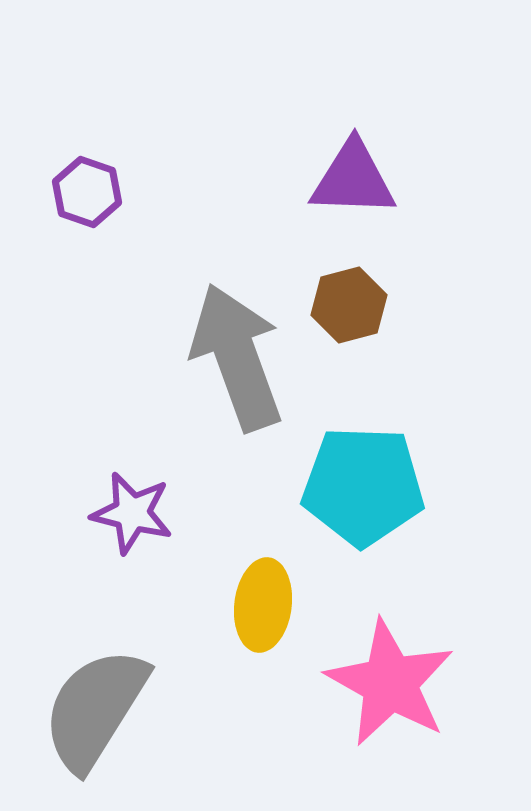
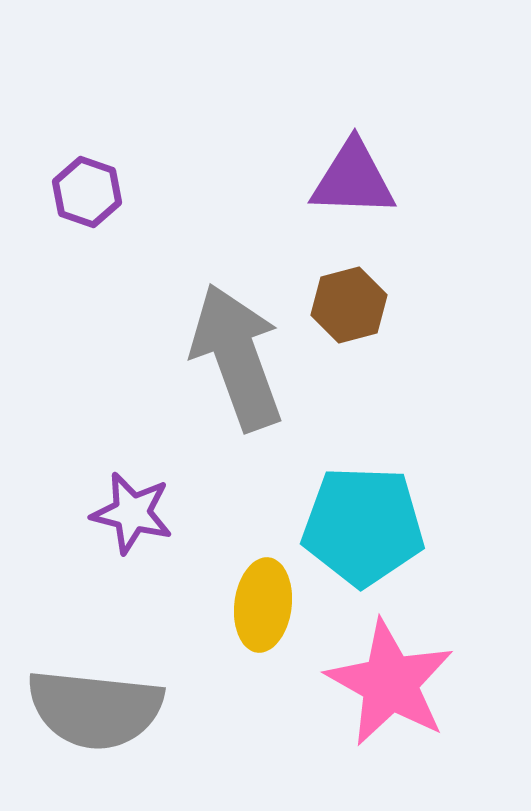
cyan pentagon: moved 40 px down
gray semicircle: rotated 116 degrees counterclockwise
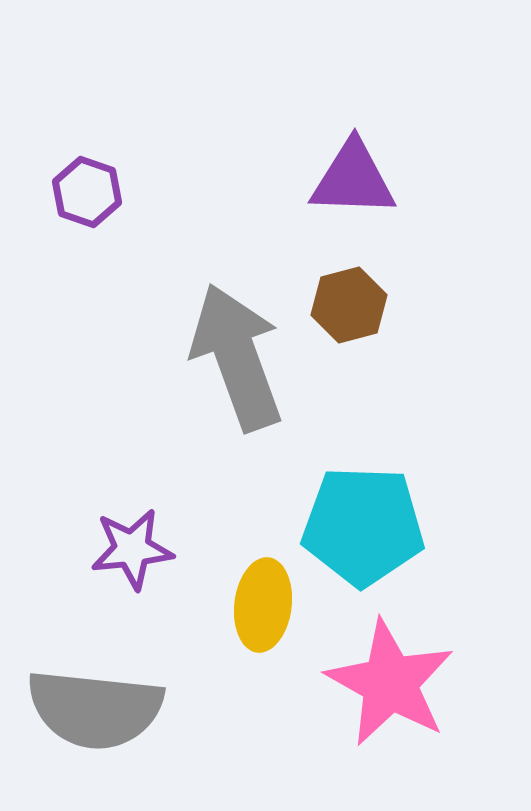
purple star: moved 36 px down; rotated 20 degrees counterclockwise
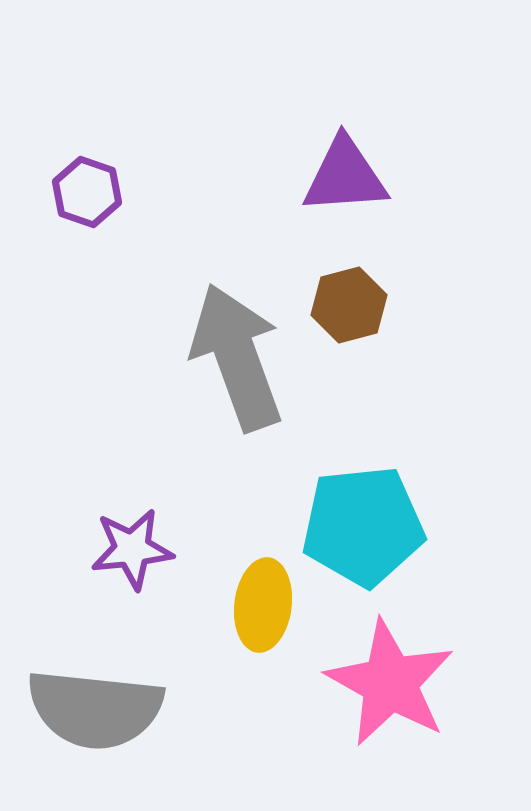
purple triangle: moved 8 px left, 3 px up; rotated 6 degrees counterclockwise
cyan pentagon: rotated 8 degrees counterclockwise
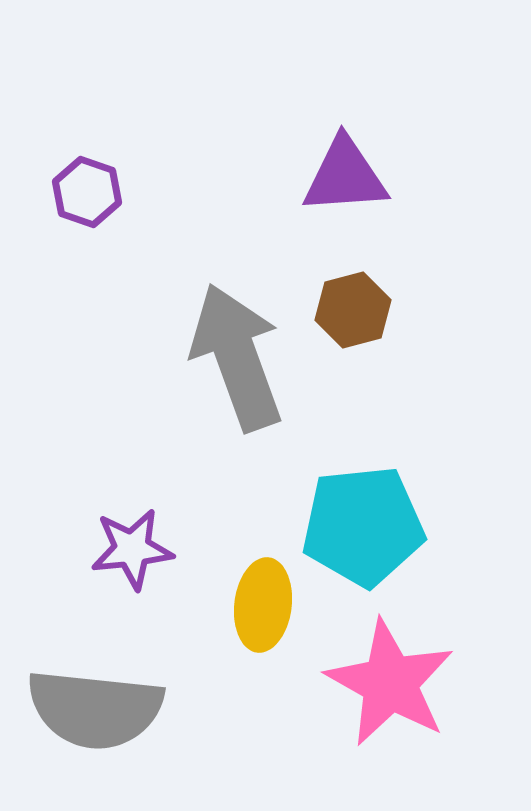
brown hexagon: moved 4 px right, 5 px down
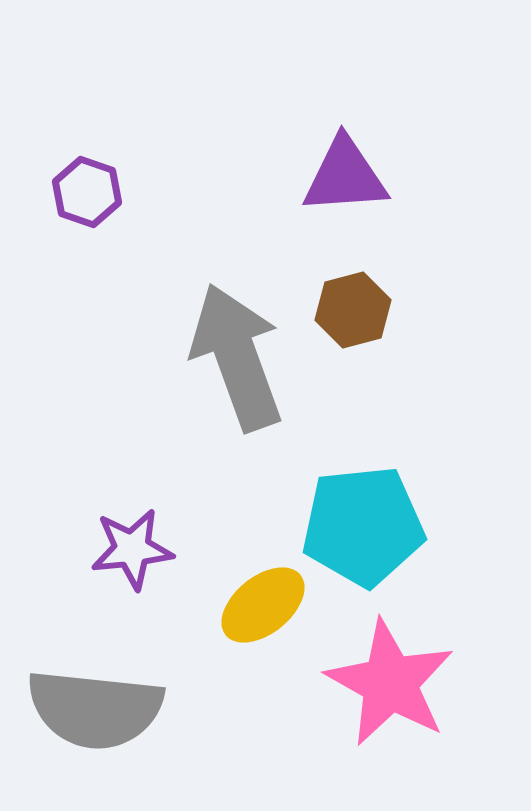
yellow ellipse: rotated 44 degrees clockwise
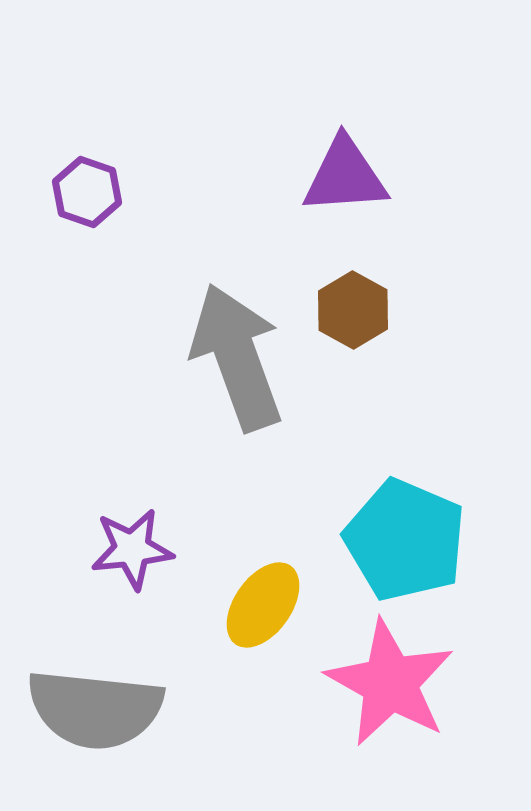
brown hexagon: rotated 16 degrees counterclockwise
cyan pentagon: moved 42 px right, 14 px down; rotated 29 degrees clockwise
yellow ellipse: rotated 16 degrees counterclockwise
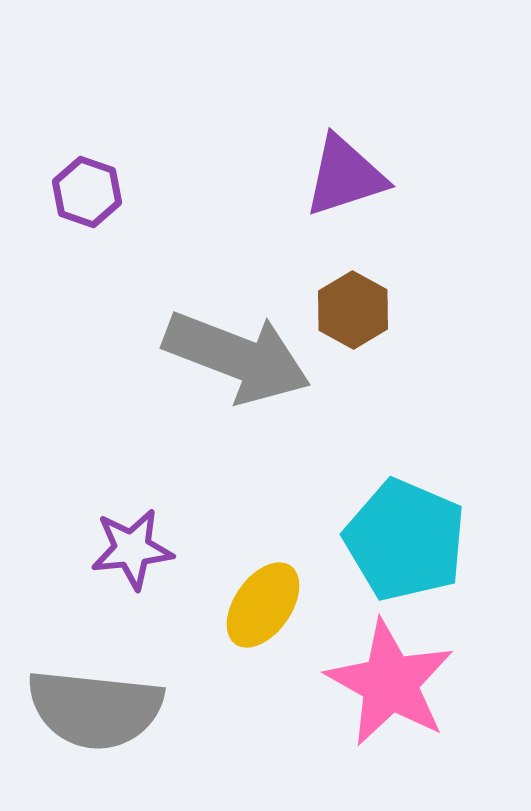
purple triangle: rotated 14 degrees counterclockwise
gray arrow: rotated 131 degrees clockwise
